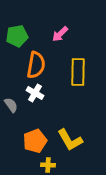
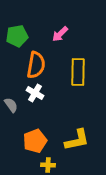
yellow L-shape: moved 7 px right; rotated 72 degrees counterclockwise
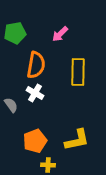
green pentagon: moved 2 px left, 3 px up
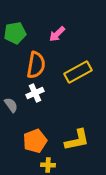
pink arrow: moved 3 px left
yellow rectangle: rotated 60 degrees clockwise
white cross: rotated 36 degrees clockwise
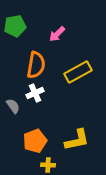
green pentagon: moved 7 px up
gray semicircle: moved 2 px right, 1 px down
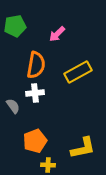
white cross: rotated 18 degrees clockwise
yellow L-shape: moved 6 px right, 8 px down
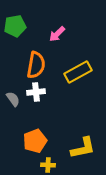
white cross: moved 1 px right, 1 px up
gray semicircle: moved 7 px up
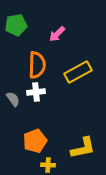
green pentagon: moved 1 px right, 1 px up
orange semicircle: moved 1 px right; rotated 8 degrees counterclockwise
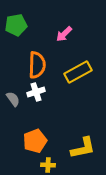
pink arrow: moved 7 px right
white cross: rotated 12 degrees counterclockwise
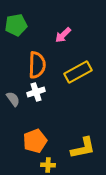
pink arrow: moved 1 px left, 1 px down
